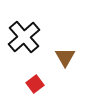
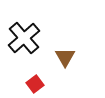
black cross: moved 1 px down
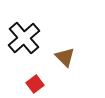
brown triangle: rotated 15 degrees counterclockwise
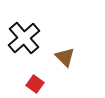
red square: rotated 18 degrees counterclockwise
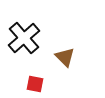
red square: rotated 24 degrees counterclockwise
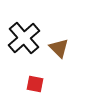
brown triangle: moved 6 px left, 9 px up
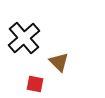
brown triangle: moved 14 px down
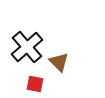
black cross: moved 3 px right, 9 px down
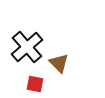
brown triangle: moved 1 px down
